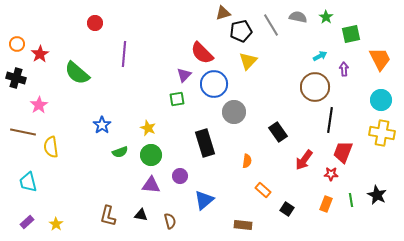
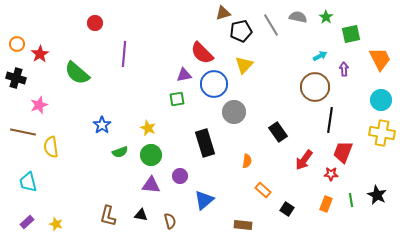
yellow triangle at (248, 61): moved 4 px left, 4 px down
purple triangle at (184, 75): rotated 35 degrees clockwise
pink star at (39, 105): rotated 12 degrees clockwise
yellow star at (56, 224): rotated 16 degrees counterclockwise
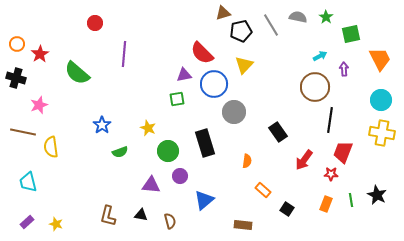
green circle at (151, 155): moved 17 px right, 4 px up
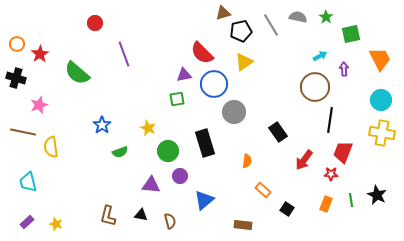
purple line at (124, 54): rotated 25 degrees counterclockwise
yellow triangle at (244, 65): moved 3 px up; rotated 12 degrees clockwise
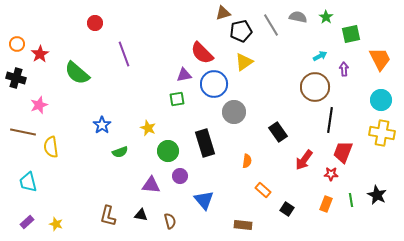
blue triangle at (204, 200): rotated 30 degrees counterclockwise
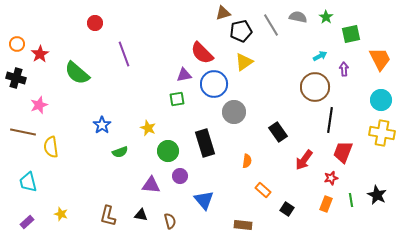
red star at (331, 174): moved 4 px down; rotated 16 degrees counterclockwise
yellow star at (56, 224): moved 5 px right, 10 px up
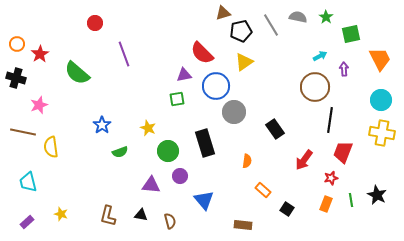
blue circle at (214, 84): moved 2 px right, 2 px down
black rectangle at (278, 132): moved 3 px left, 3 px up
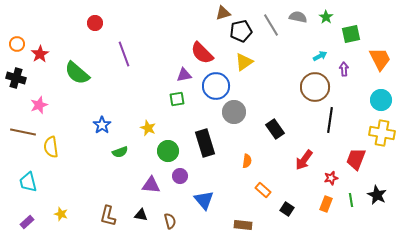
red trapezoid at (343, 152): moved 13 px right, 7 px down
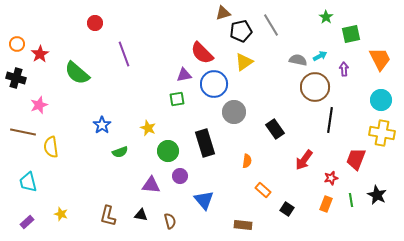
gray semicircle at (298, 17): moved 43 px down
blue circle at (216, 86): moved 2 px left, 2 px up
